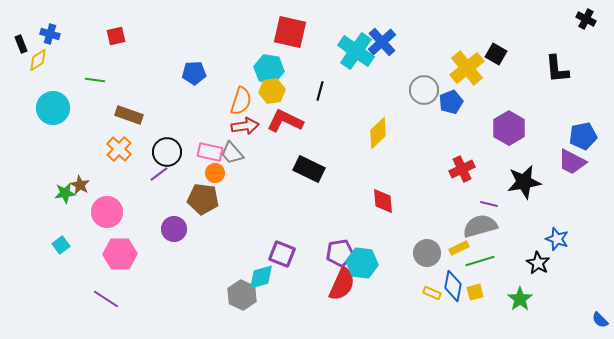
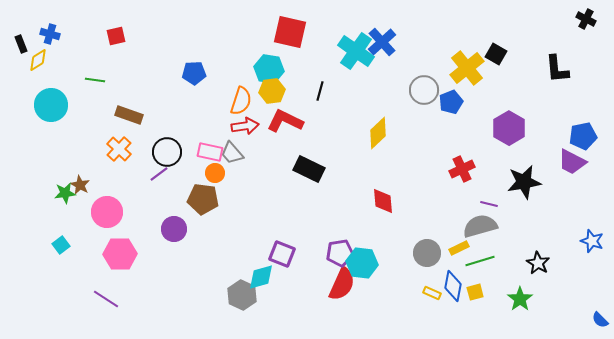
cyan circle at (53, 108): moved 2 px left, 3 px up
blue star at (557, 239): moved 35 px right, 2 px down
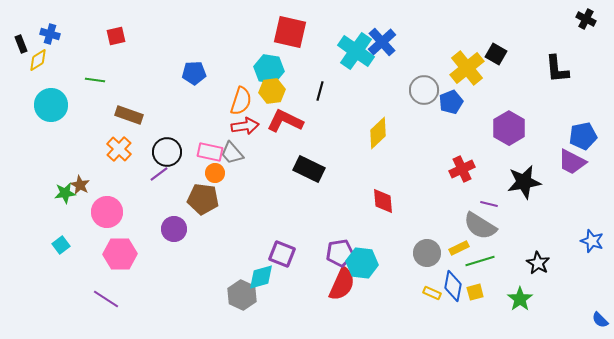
gray semicircle at (480, 226): rotated 132 degrees counterclockwise
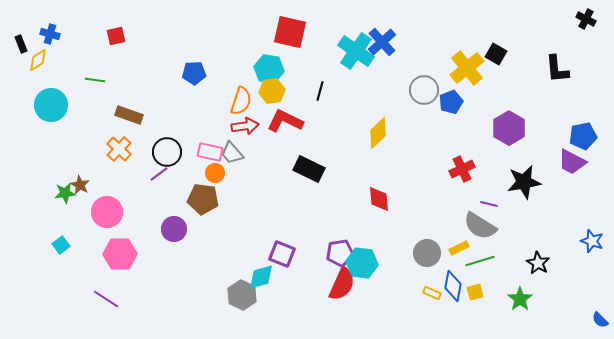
red diamond at (383, 201): moved 4 px left, 2 px up
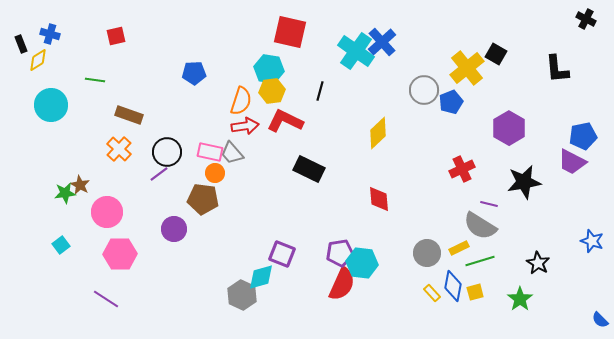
yellow rectangle at (432, 293): rotated 24 degrees clockwise
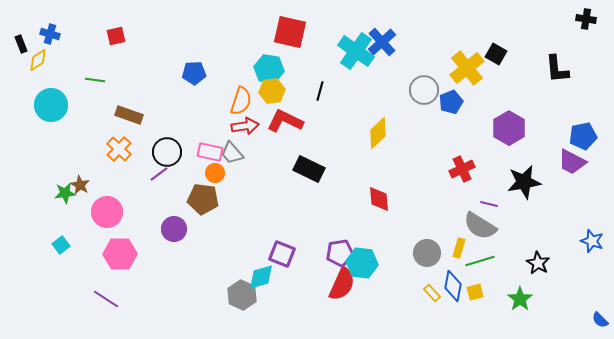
black cross at (586, 19): rotated 18 degrees counterclockwise
yellow rectangle at (459, 248): rotated 48 degrees counterclockwise
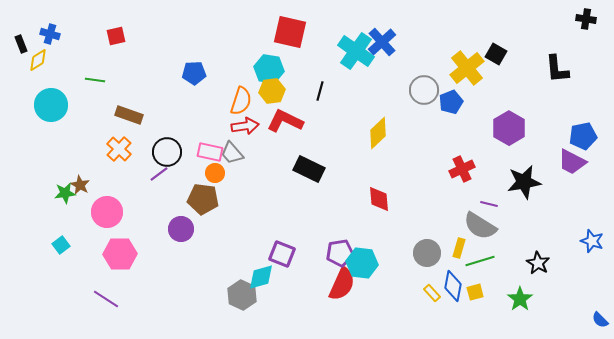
purple circle at (174, 229): moved 7 px right
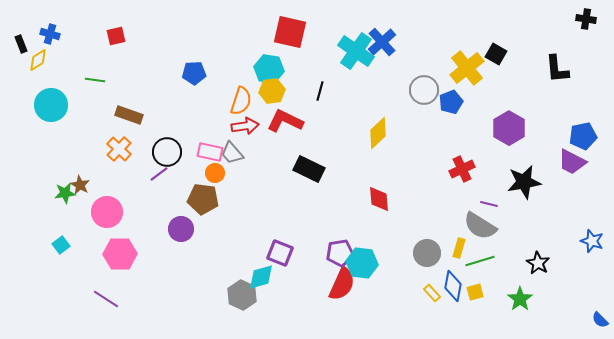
purple square at (282, 254): moved 2 px left, 1 px up
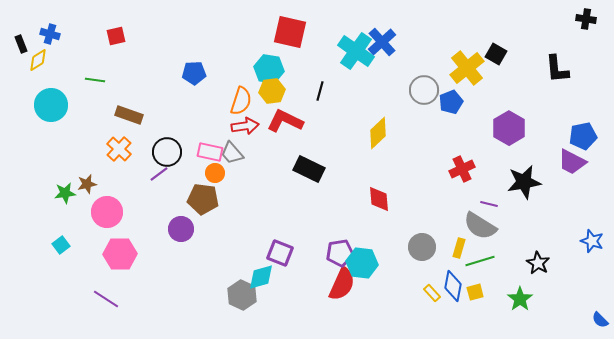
brown star at (80, 185): moved 7 px right, 1 px up; rotated 30 degrees clockwise
gray circle at (427, 253): moved 5 px left, 6 px up
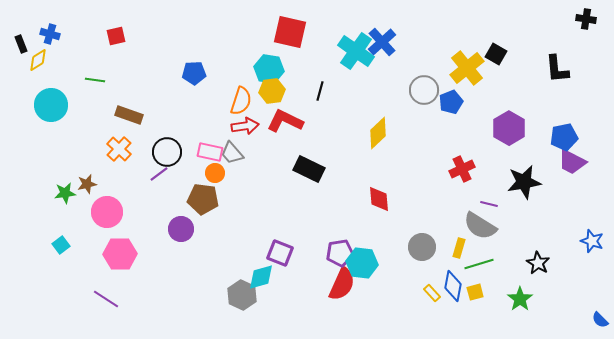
blue pentagon at (583, 136): moved 19 px left, 1 px down
green line at (480, 261): moved 1 px left, 3 px down
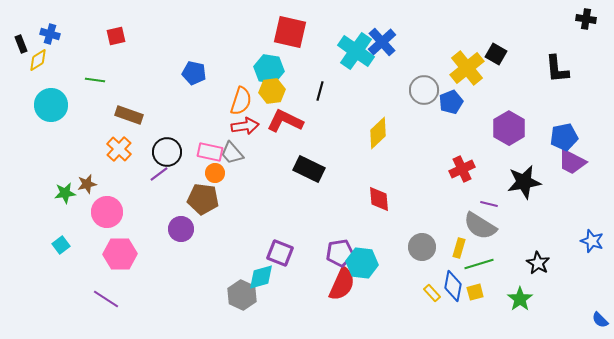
blue pentagon at (194, 73): rotated 15 degrees clockwise
